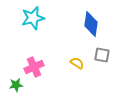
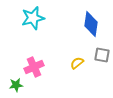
yellow semicircle: rotated 72 degrees counterclockwise
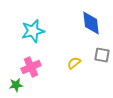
cyan star: moved 13 px down
blue diamond: moved 1 px up; rotated 15 degrees counterclockwise
yellow semicircle: moved 3 px left
pink cross: moved 3 px left
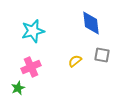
yellow semicircle: moved 1 px right, 2 px up
green star: moved 2 px right, 3 px down; rotated 16 degrees counterclockwise
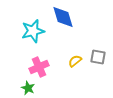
blue diamond: moved 28 px left, 6 px up; rotated 10 degrees counterclockwise
gray square: moved 4 px left, 2 px down
pink cross: moved 8 px right
green star: moved 10 px right; rotated 24 degrees counterclockwise
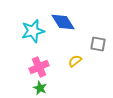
blue diamond: moved 5 px down; rotated 15 degrees counterclockwise
gray square: moved 13 px up
green star: moved 12 px right
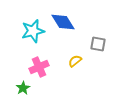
green star: moved 17 px left; rotated 16 degrees clockwise
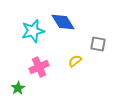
green star: moved 5 px left
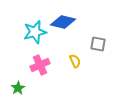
blue diamond: rotated 45 degrees counterclockwise
cyan star: moved 2 px right, 1 px down
yellow semicircle: rotated 104 degrees clockwise
pink cross: moved 1 px right, 2 px up
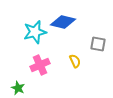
green star: rotated 16 degrees counterclockwise
